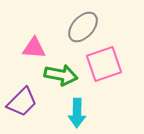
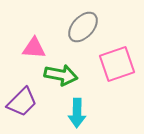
pink square: moved 13 px right
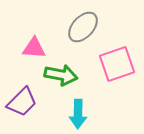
cyan arrow: moved 1 px right, 1 px down
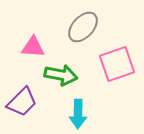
pink triangle: moved 1 px left, 1 px up
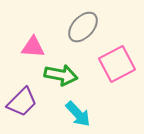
pink square: rotated 9 degrees counterclockwise
cyan arrow: rotated 44 degrees counterclockwise
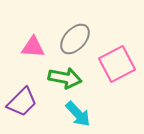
gray ellipse: moved 8 px left, 12 px down
green arrow: moved 4 px right, 3 px down
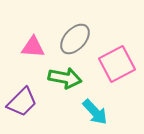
cyan arrow: moved 17 px right, 2 px up
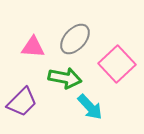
pink square: rotated 15 degrees counterclockwise
cyan arrow: moved 5 px left, 5 px up
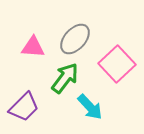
green arrow: rotated 64 degrees counterclockwise
purple trapezoid: moved 2 px right, 5 px down
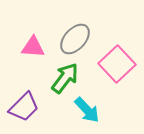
cyan arrow: moved 3 px left, 3 px down
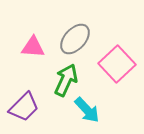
green arrow: moved 1 px right, 2 px down; rotated 12 degrees counterclockwise
